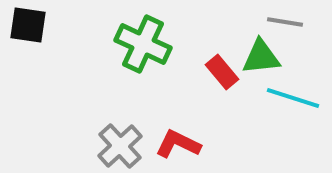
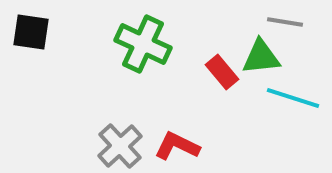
black square: moved 3 px right, 7 px down
red L-shape: moved 1 px left, 2 px down
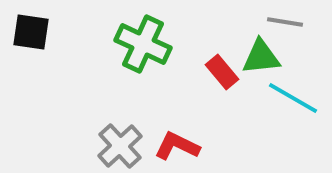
cyan line: rotated 12 degrees clockwise
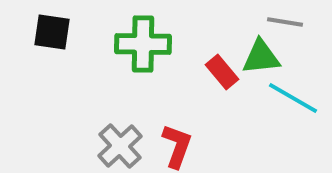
black square: moved 21 px right
green cross: rotated 24 degrees counterclockwise
red L-shape: rotated 84 degrees clockwise
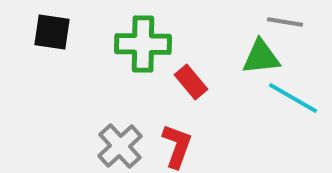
red rectangle: moved 31 px left, 10 px down
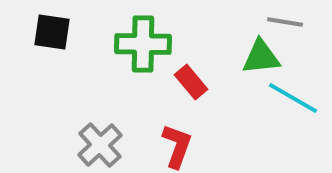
gray cross: moved 20 px left, 1 px up
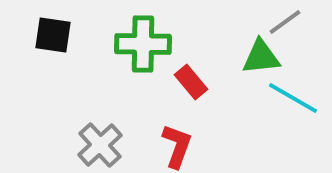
gray line: rotated 45 degrees counterclockwise
black square: moved 1 px right, 3 px down
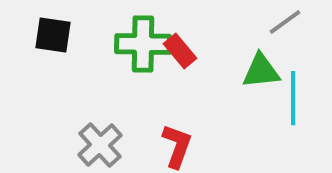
green triangle: moved 14 px down
red rectangle: moved 11 px left, 31 px up
cyan line: rotated 60 degrees clockwise
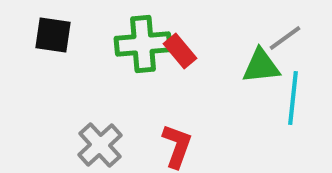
gray line: moved 16 px down
green cross: rotated 6 degrees counterclockwise
green triangle: moved 5 px up
cyan line: rotated 6 degrees clockwise
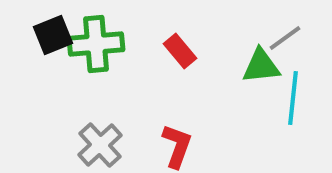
black square: rotated 30 degrees counterclockwise
green cross: moved 47 px left
